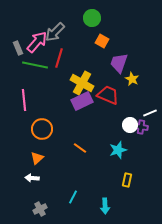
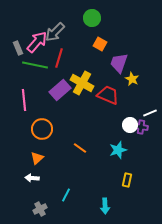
orange square: moved 2 px left, 3 px down
purple rectangle: moved 22 px left, 11 px up; rotated 15 degrees counterclockwise
cyan line: moved 7 px left, 2 px up
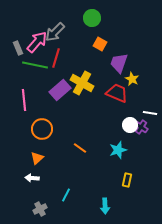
red line: moved 3 px left
red trapezoid: moved 9 px right, 2 px up
white line: rotated 32 degrees clockwise
purple cross: rotated 24 degrees clockwise
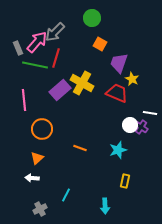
orange line: rotated 16 degrees counterclockwise
yellow rectangle: moved 2 px left, 1 px down
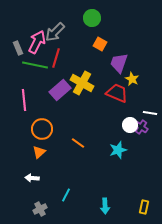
pink arrow: rotated 15 degrees counterclockwise
orange line: moved 2 px left, 5 px up; rotated 16 degrees clockwise
orange triangle: moved 2 px right, 6 px up
yellow rectangle: moved 19 px right, 26 px down
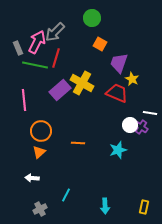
orange circle: moved 1 px left, 2 px down
orange line: rotated 32 degrees counterclockwise
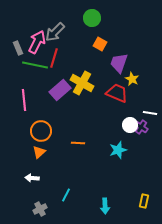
red line: moved 2 px left
yellow rectangle: moved 6 px up
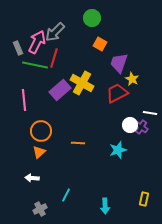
red trapezoid: rotated 50 degrees counterclockwise
yellow rectangle: moved 2 px up
